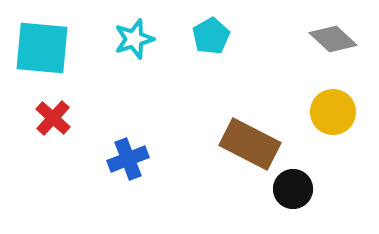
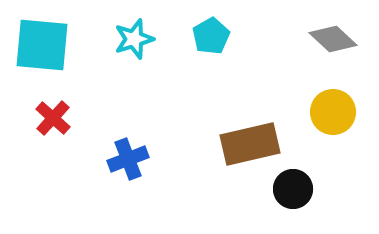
cyan square: moved 3 px up
brown rectangle: rotated 40 degrees counterclockwise
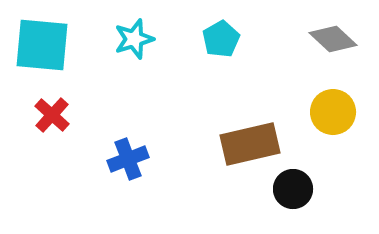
cyan pentagon: moved 10 px right, 3 px down
red cross: moved 1 px left, 3 px up
